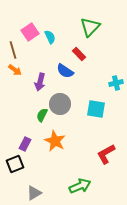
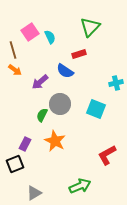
red rectangle: rotated 64 degrees counterclockwise
purple arrow: rotated 36 degrees clockwise
cyan square: rotated 12 degrees clockwise
red L-shape: moved 1 px right, 1 px down
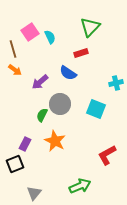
brown line: moved 1 px up
red rectangle: moved 2 px right, 1 px up
blue semicircle: moved 3 px right, 2 px down
gray triangle: rotated 21 degrees counterclockwise
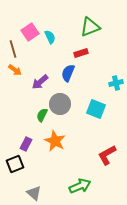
green triangle: rotated 25 degrees clockwise
blue semicircle: rotated 78 degrees clockwise
purple rectangle: moved 1 px right
gray triangle: rotated 28 degrees counterclockwise
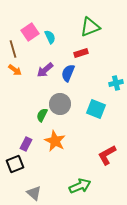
purple arrow: moved 5 px right, 12 px up
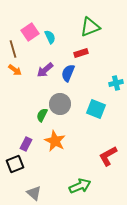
red L-shape: moved 1 px right, 1 px down
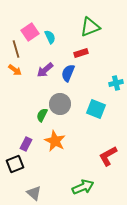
brown line: moved 3 px right
green arrow: moved 3 px right, 1 px down
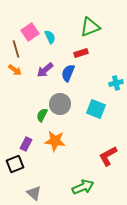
orange star: rotated 20 degrees counterclockwise
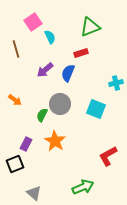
pink square: moved 3 px right, 10 px up
orange arrow: moved 30 px down
orange star: rotated 25 degrees clockwise
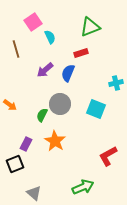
orange arrow: moved 5 px left, 5 px down
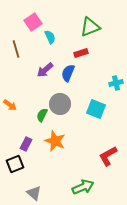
orange star: rotated 10 degrees counterclockwise
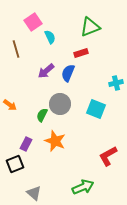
purple arrow: moved 1 px right, 1 px down
